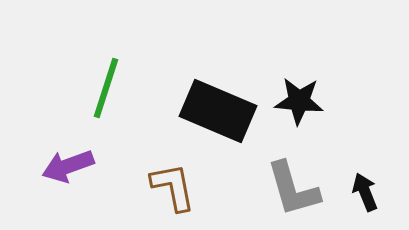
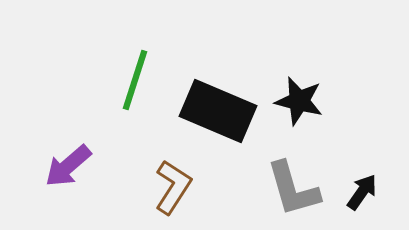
green line: moved 29 px right, 8 px up
black star: rotated 9 degrees clockwise
purple arrow: rotated 21 degrees counterclockwise
brown L-shape: rotated 44 degrees clockwise
black arrow: moved 3 px left; rotated 57 degrees clockwise
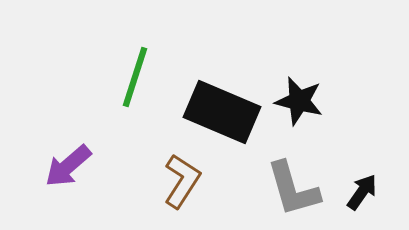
green line: moved 3 px up
black rectangle: moved 4 px right, 1 px down
brown L-shape: moved 9 px right, 6 px up
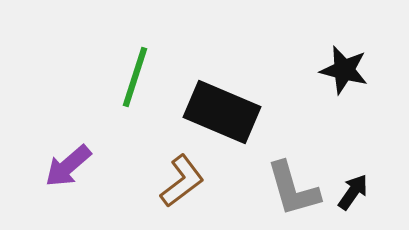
black star: moved 45 px right, 31 px up
brown L-shape: rotated 20 degrees clockwise
black arrow: moved 9 px left
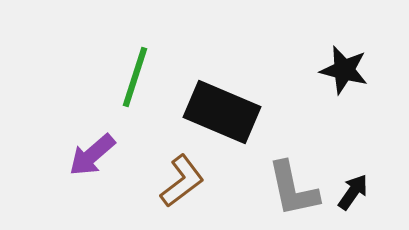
purple arrow: moved 24 px right, 11 px up
gray L-shape: rotated 4 degrees clockwise
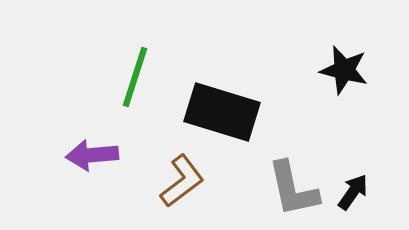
black rectangle: rotated 6 degrees counterclockwise
purple arrow: rotated 36 degrees clockwise
